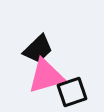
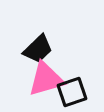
pink triangle: moved 3 px down
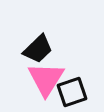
pink triangle: rotated 42 degrees counterclockwise
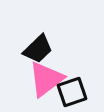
pink triangle: rotated 21 degrees clockwise
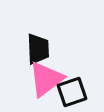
black trapezoid: rotated 48 degrees counterclockwise
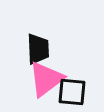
black square: rotated 24 degrees clockwise
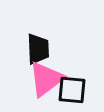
black square: moved 2 px up
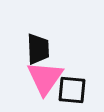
pink triangle: moved 1 px left, 1 px up; rotated 18 degrees counterclockwise
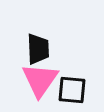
pink triangle: moved 5 px left, 2 px down
